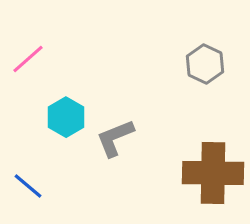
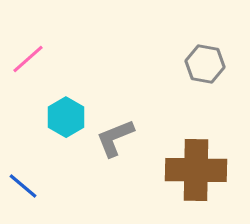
gray hexagon: rotated 15 degrees counterclockwise
brown cross: moved 17 px left, 3 px up
blue line: moved 5 px left
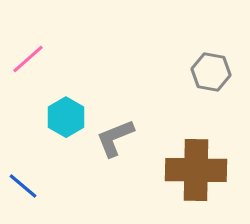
gray hexagon: moved 6 px right, 8 px down
